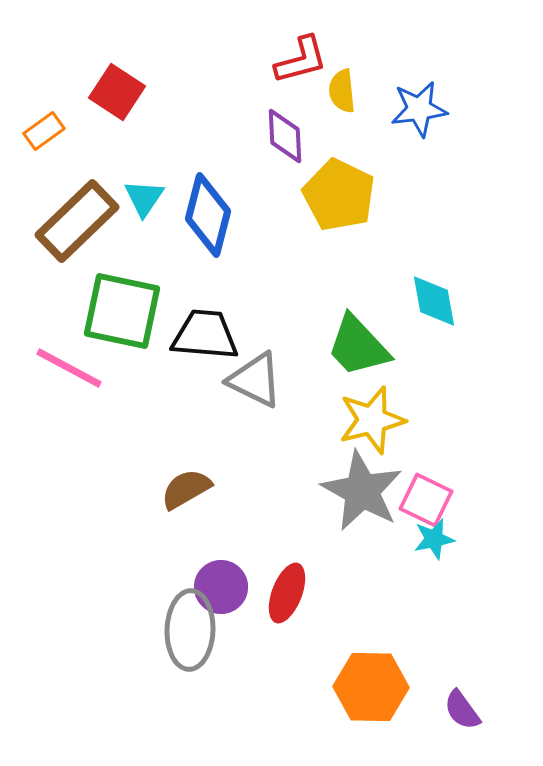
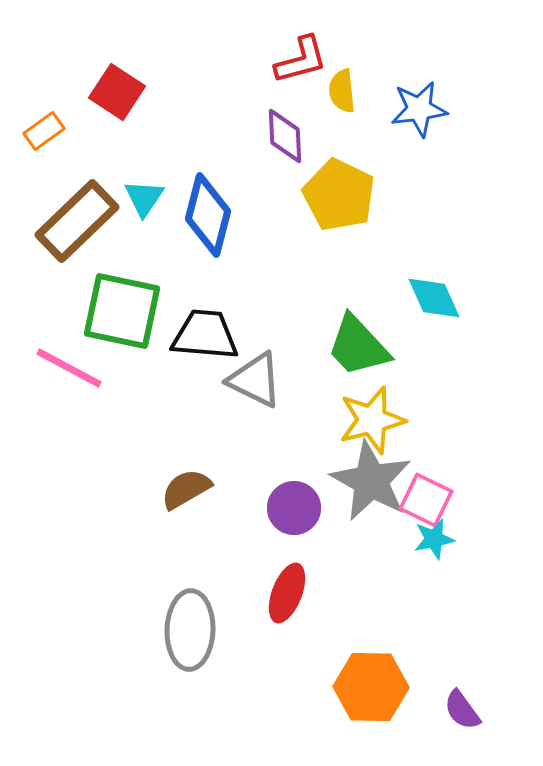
cyan diamond: moved 3 px up; rotated 14 degrees counterclockwise
gray star: moved 9 px right, 10 px up
purple circle: moved 73 px right, 79 px up
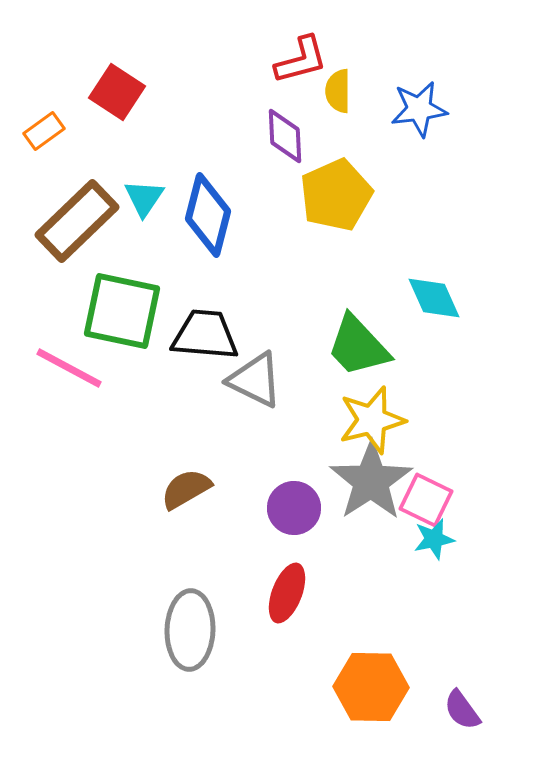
yellow semicircle: moved 4 px left; rotated 6 degrees clockwise
yellow pentagon: moved 3 px left; rotated 22 degrees clockwise
gray star: rotated 10 degrees clockwise
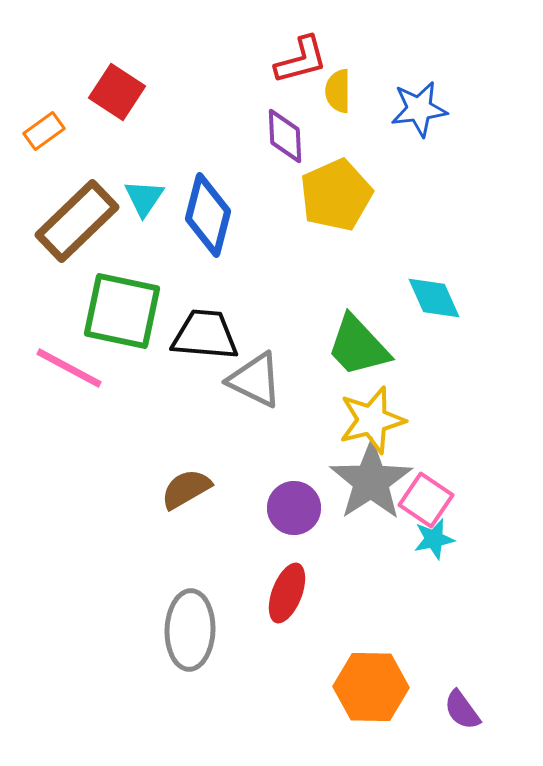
pink square: rotated 8 degrees clockwise
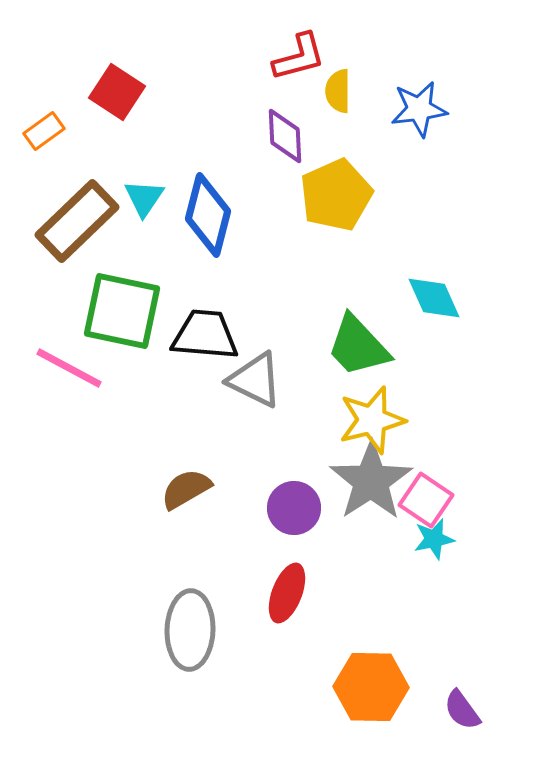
red L-shape: moved 2 px left, 3 px up
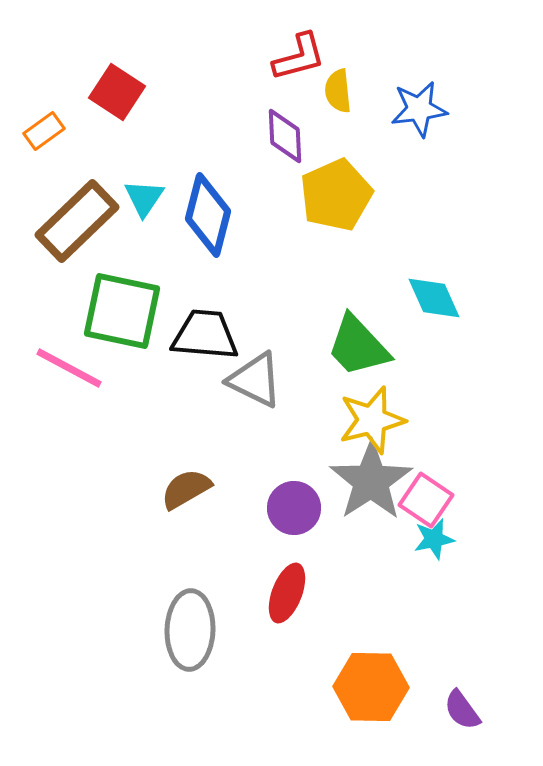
yellow semicircle: rotated 6 degrees counterclockwise
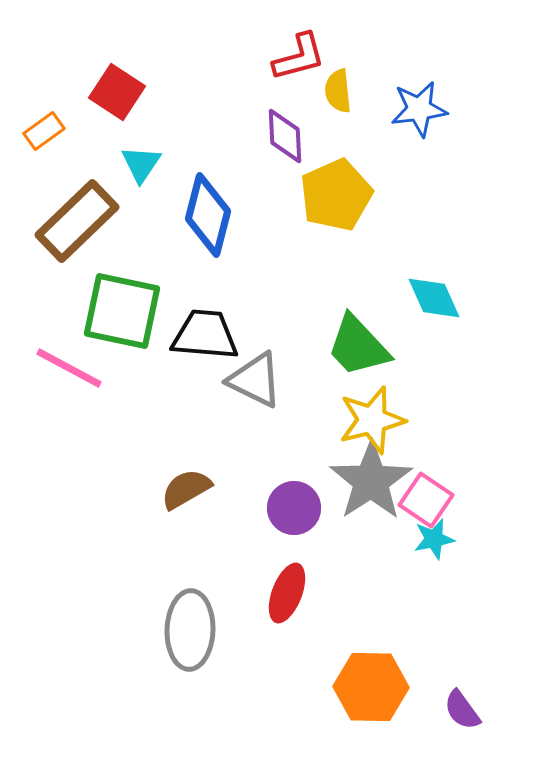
cyan triangle: moved 3 px left, 34 px up
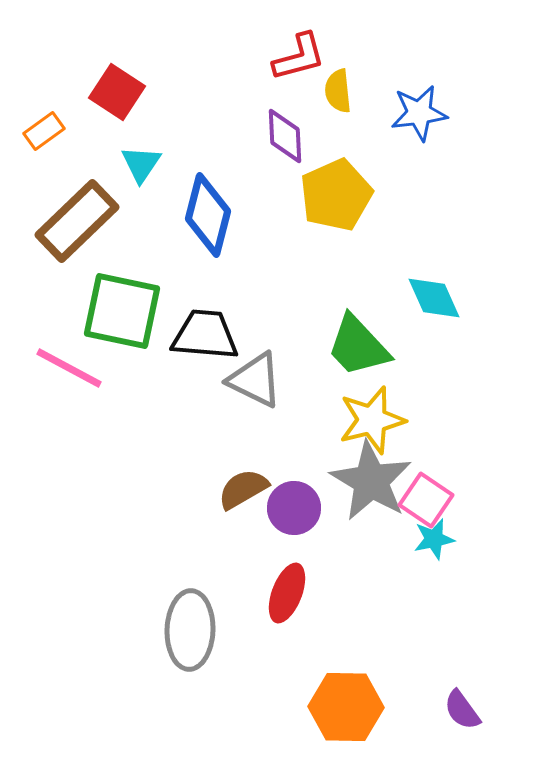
blue star: moved 4 px down
gray star: rotated 8 degrees counterclockwise
brown semicircle: moved 57 px right
orange hexagon: moved 25 px left, 20 px down
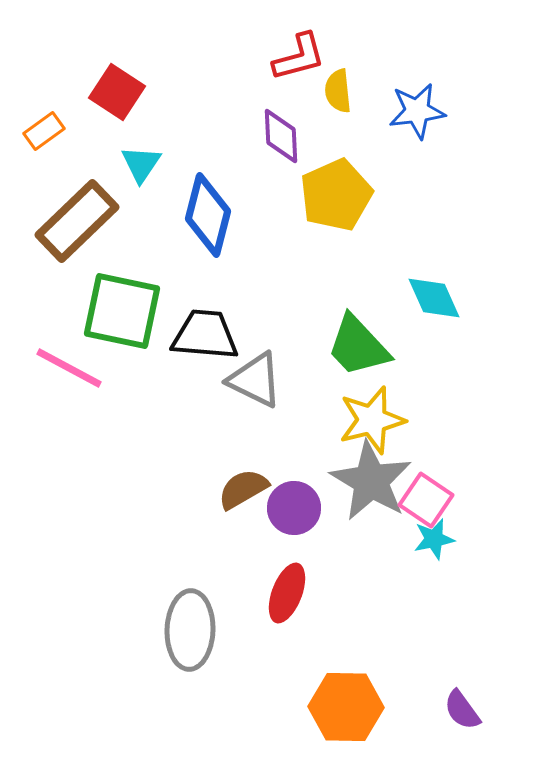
blue star: moved 2 px left, 2 px up
purple diamond: moved 4 px left
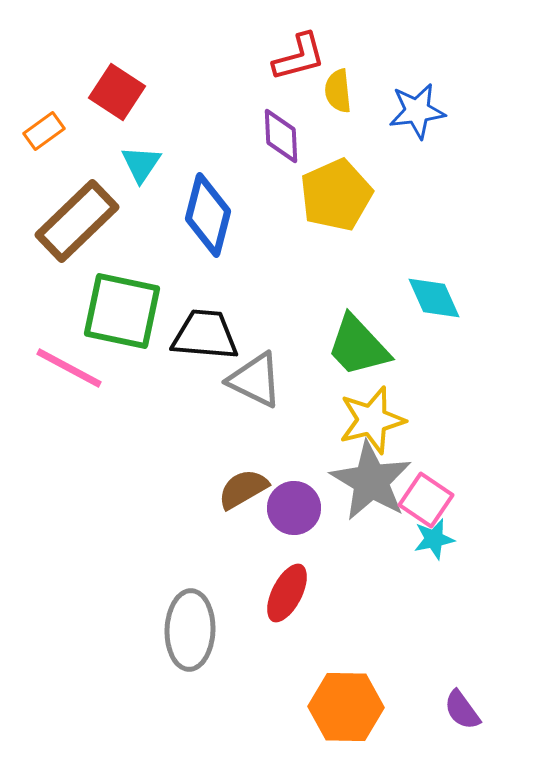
red ellipse: rotated 6 degrees clockwise
